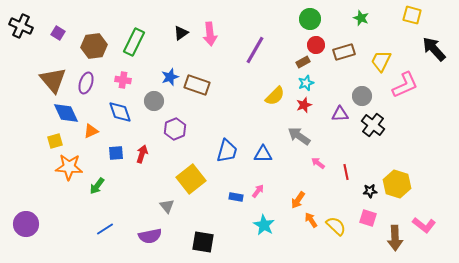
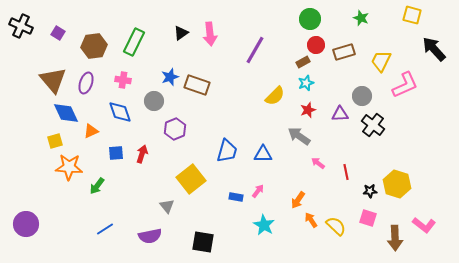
red star at (304, 105): moved 4 px right, 5 px down
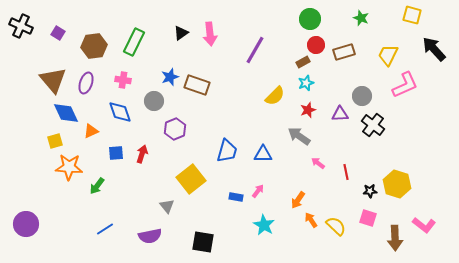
yellow trapezoid at (381, 61): moved 7 px right, 6 px up
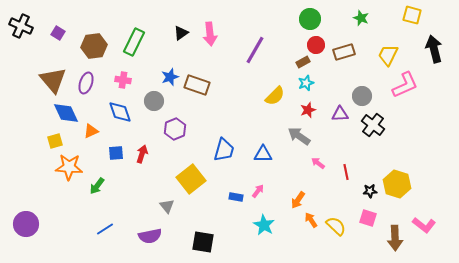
black arrow at (434, 49): rotated 28 degrees clockwise
blue trapezoid at (227, 151): moved 3 px left, 1 px up
